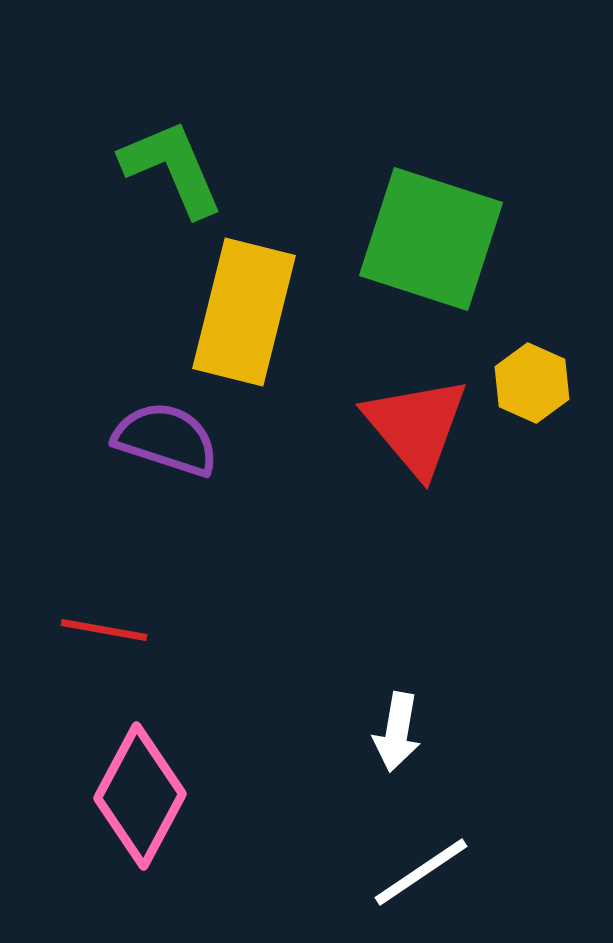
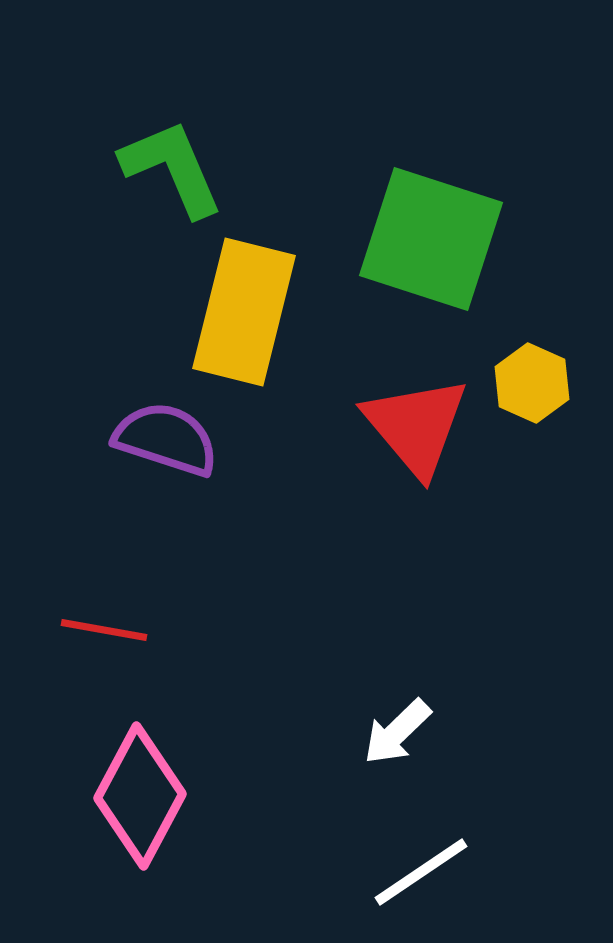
white arrow: rotated 36 degrees clockwise
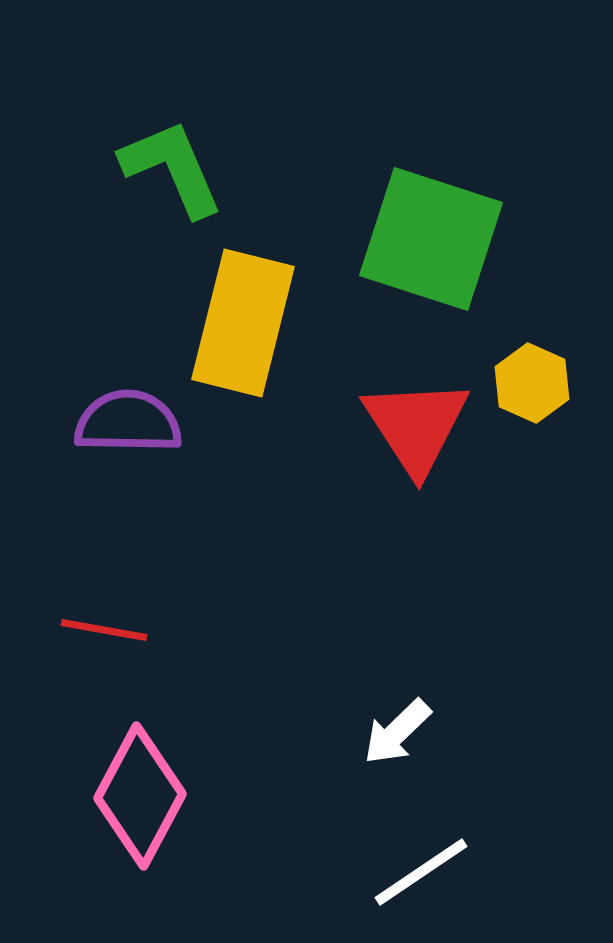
yellow rectangle: moved 1 px left, 11 px down
red triangle: rotated 7 degrees clockwise
purple semicircle: moved 38 px left, 17 px up; rotated 17 degrees counterclockwise
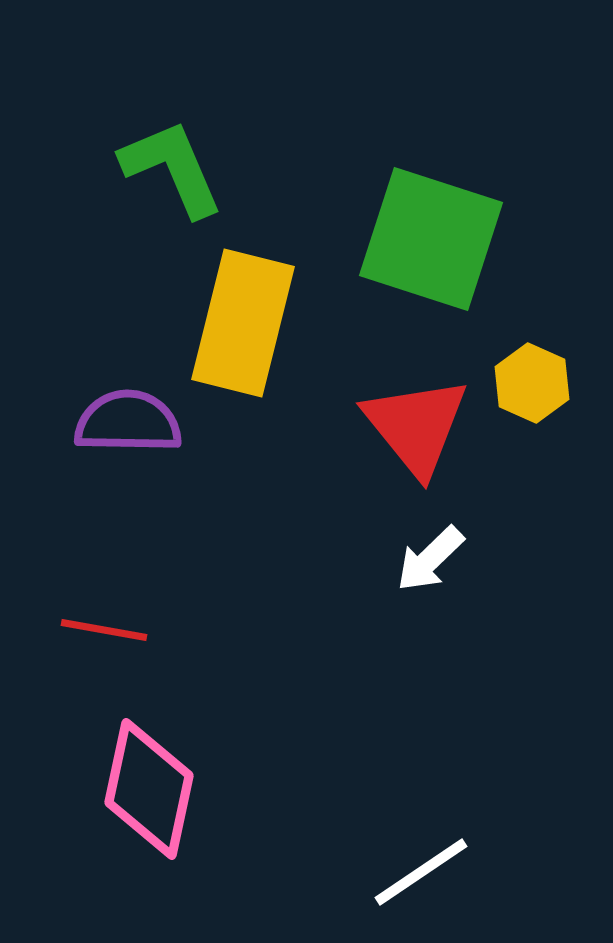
red triangle: rotated 6 degrees counterclockwise
white arrow: moved 33 px right, 173 px up
pink diamond: moved 9 px right, 7 px up; rotated 16 degrees counterclockwise
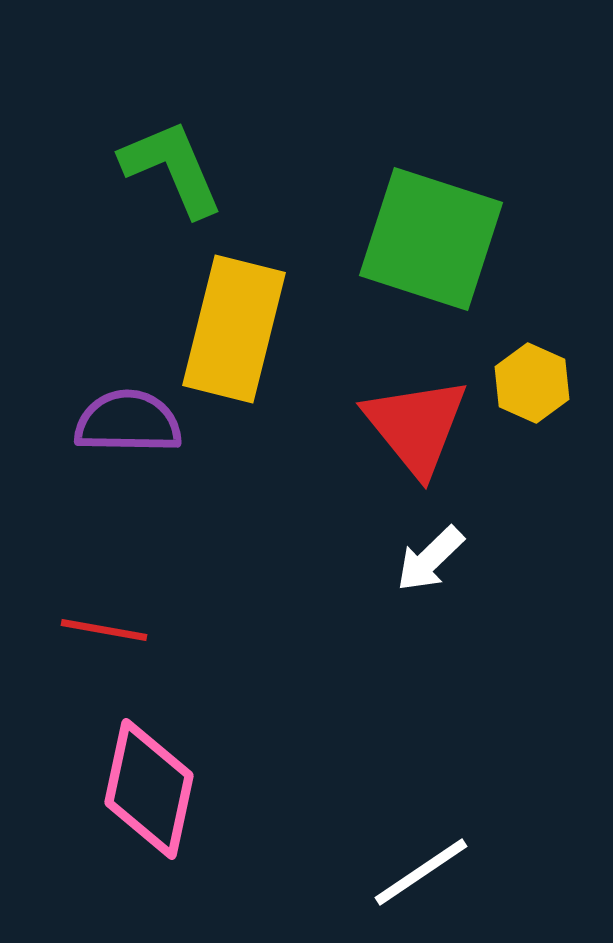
yellow rectangle: moved 9 px left, 6 px down
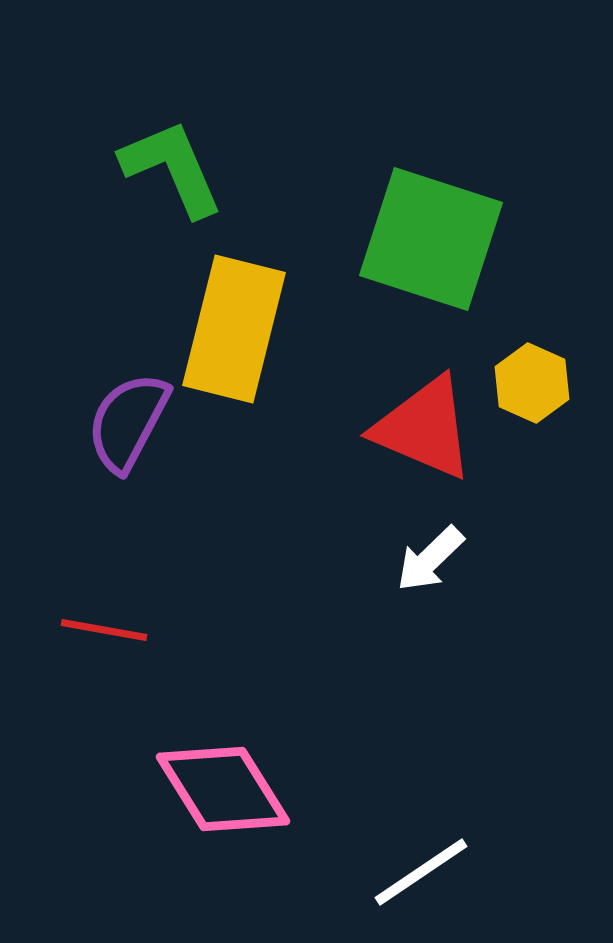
purple semicircle: rotated 63 degrees counterclockwise
red triangle: moved 8 px right, 2 px down; rotated 28 degrees counterclockwise
pink diamond: moved 74 px right; rotated 44 degrees counterclockwise
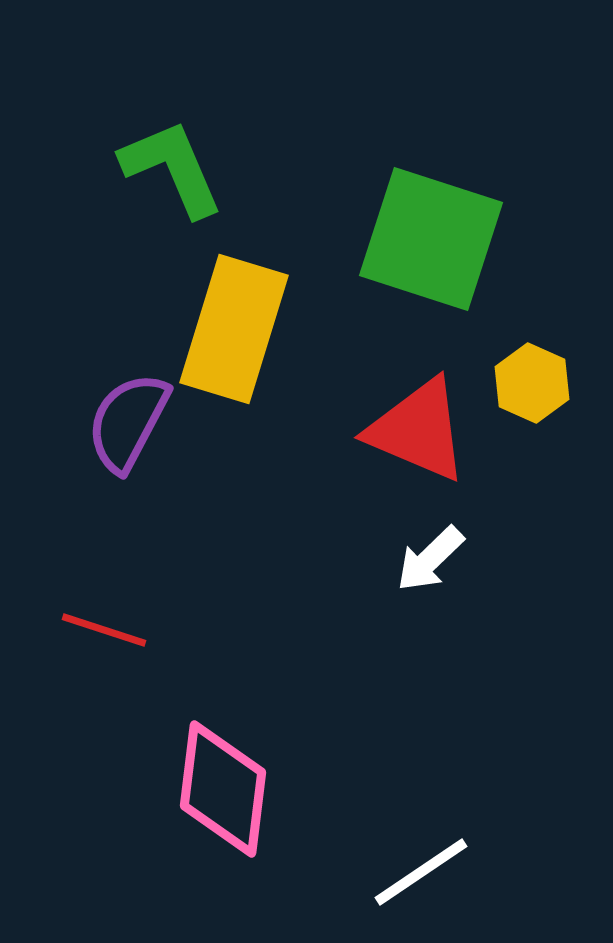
yellow rectangle: rotated 3 degrees clockwise
red triangle: moved 6 px left, 2 px down
red line: rotated 8 degrees clockwise
pink diamond: rotated 39 degrees clockwise
